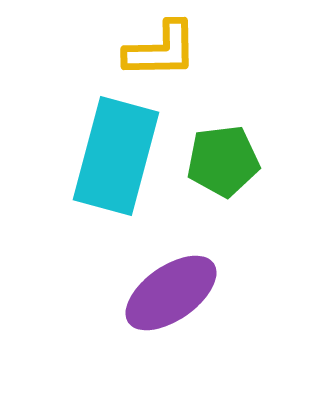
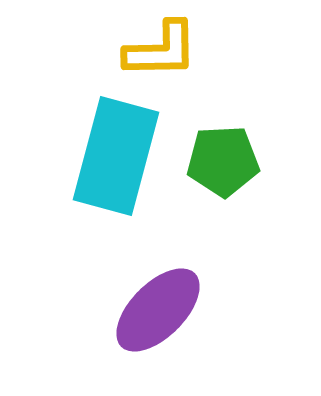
green pentagon: rotated 4 degrees clockwise
purple ellipse: moved 13 px left, 17 px down; rotated 10 degrees counterclockwise
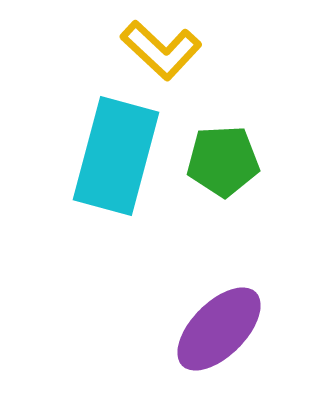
yellow L-shape: rotated 44 degrees clockwise
purple ellipse: moved 61 px right, 19 px down
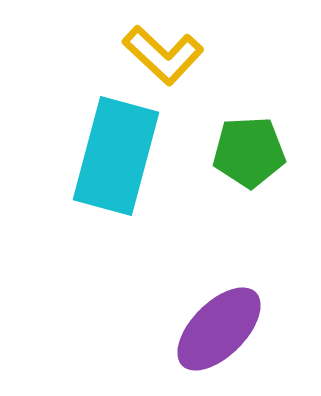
yellow L-shape: moved 2 px right, 5 px down
green pentagon: moved 26 px right, 9 px up
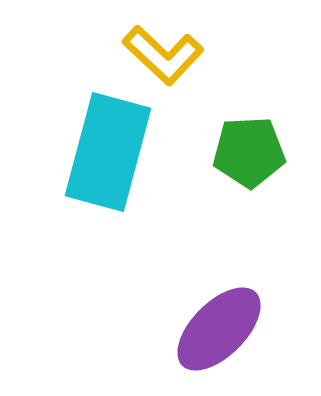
cyan rectangle: moved 8 px left, 4 px up
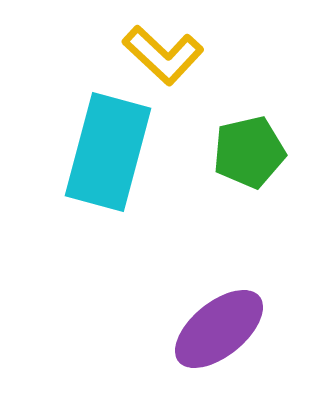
green pentagon: rotated 10 degrees counterclockwise
purple ellipse: rotated 6 degrees clockwise
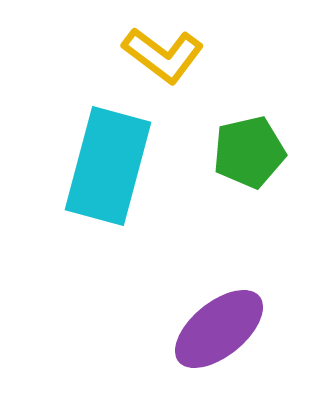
yellow L-shape: rotated 6 degrees counterclockwise
cyan rectangle: moved 14 px down
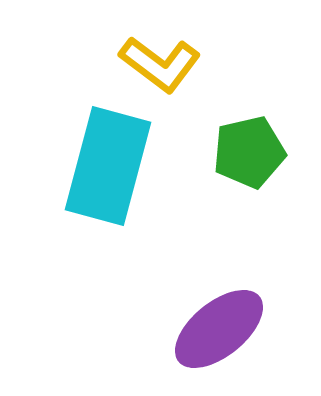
yellow L-shape: moved 3 px left, 9 px down
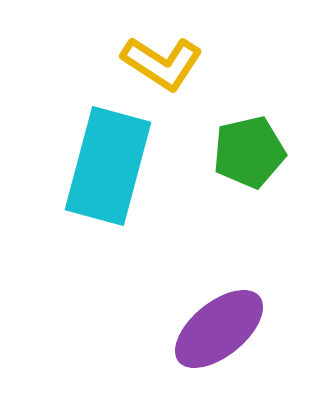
yellow L-shape: moved 2 px right, 1 px up; rotated 4 degrees counterclockwise
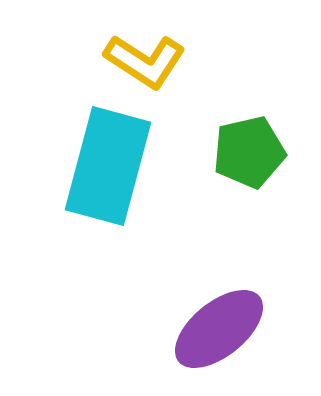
yellow L-shape: moved 17 px left, 2 px up
